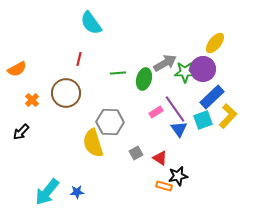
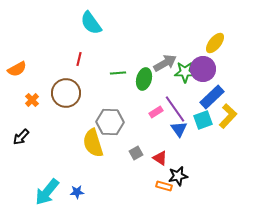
black arrow: moved 5 px down
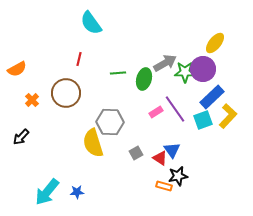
blue triangle: moved 7 px left, 21 px down
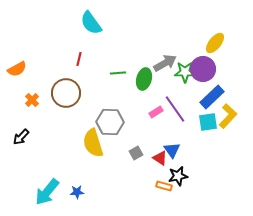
cyan square: moved 5 px right, 2 px down; rotated 12 degrees clockwise
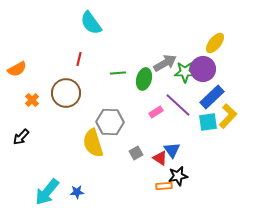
purple line: moved 3 px right, 4 px up; rotated 12 degrees counterclockwise
orange rectangle: rotated 21 degrees counterclockwise
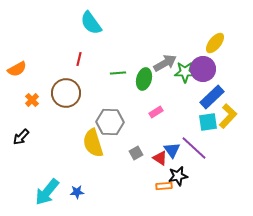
purple line: moved 16 px right, 43 px down
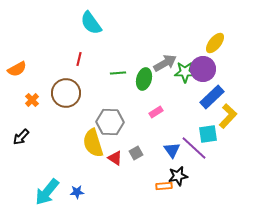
cyan square: moved 12 px down
red triangle: moved 45 px left
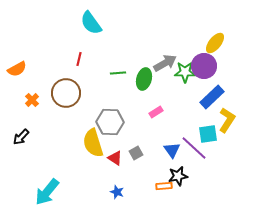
purple circle: moved 1 px right, 3 px up
yellow L-shape: moved 1 px left, 4 px down; rotated 10 degrees counterclockwise
blue star: moved 40 px right; rotated 24 degrees clockwise
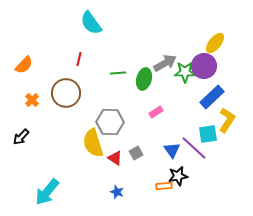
orange semicircle: moved 7 px right, 4 px up; rotated 18 degrees counterclockwise
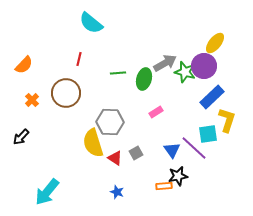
cyan semicircle: rotated 15 degrees counterclockwise
green star: rotated 15 degrees clockwise
yellow L-shape: rotated 15 degrees counterclockwise
